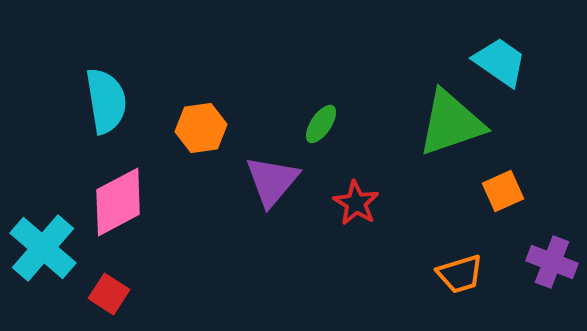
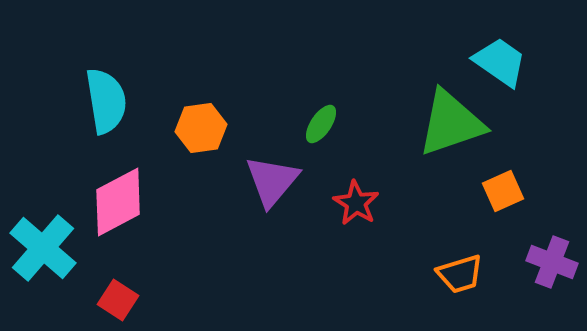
red square: moved 9 px right, 6 px down
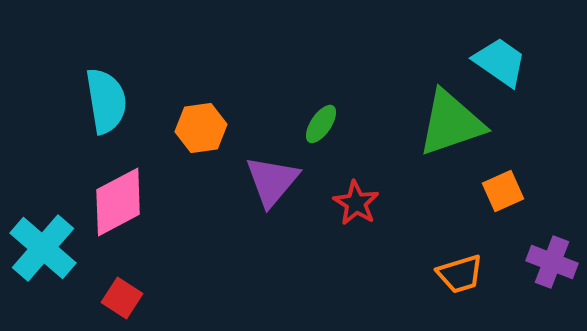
red square: moved 4 px right, 2 px up
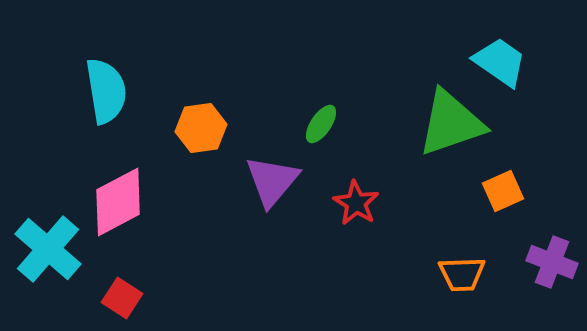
cyan semicircle: moved 10 px up
cyan cross: moved 5 px right, 1 px down
orange trapezoid: moved 2 px right; rotated 15 degrees clockwise
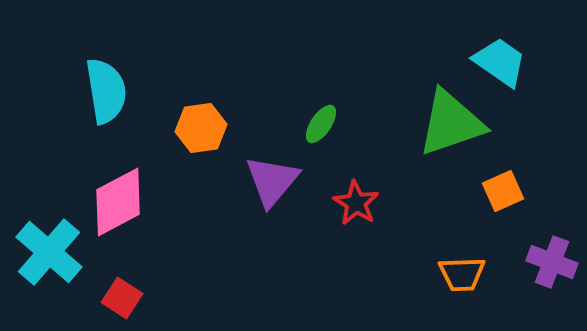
cyan cross: moved 1 px right, 3 px down
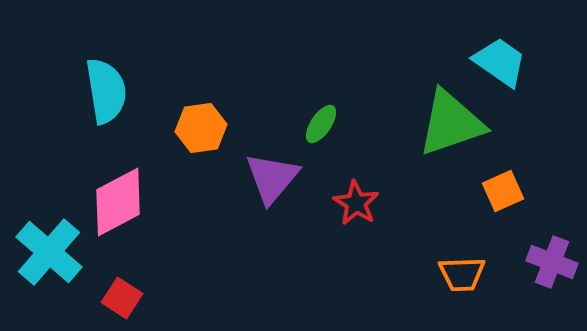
purple triangle: moved 3 px up
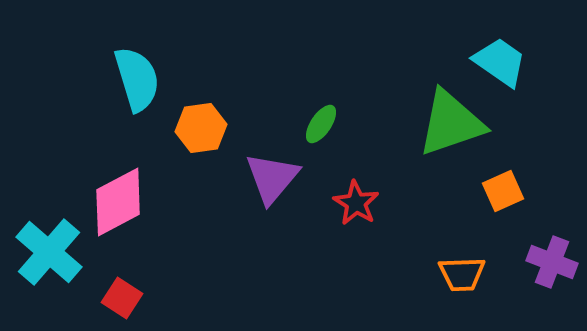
cyan semicircle: moved 31 px right, 12 px up; rotated 8 degrees counterclockwise
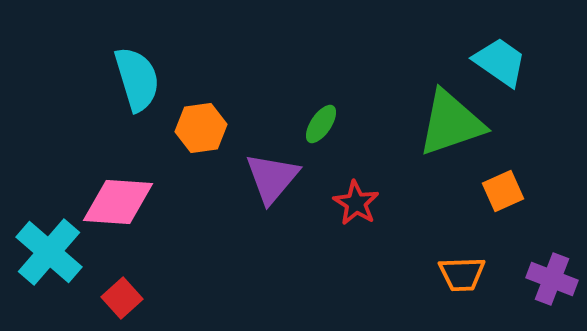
pink diamond: rotated 32 degrees clockwise
purple cross: moved 17 px down
red square: rotated 15 degrees clockwise
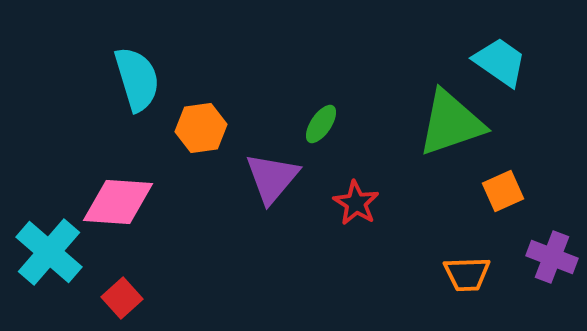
orange trapezoid: moved 5 px right
purple cross: moved 22 px up
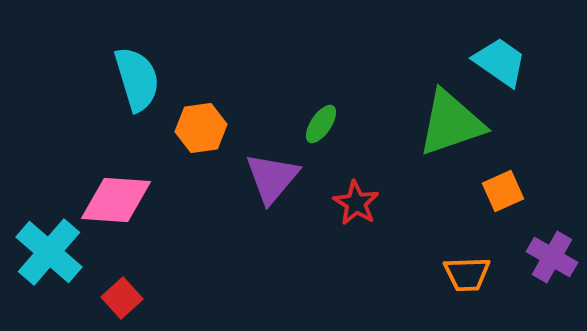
pink diamond: moved 2 px left, 2 px up
purple cross: rotated 9 degrees clockwise
